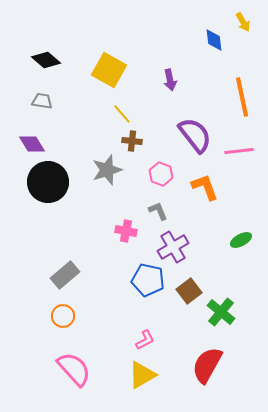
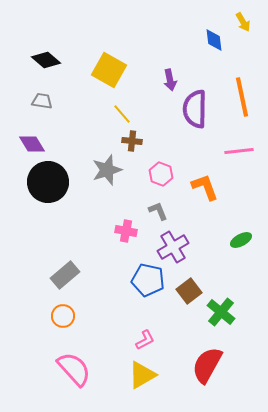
purple semicircle: moved 26 px up; rotated 141 degrees counterclockwise
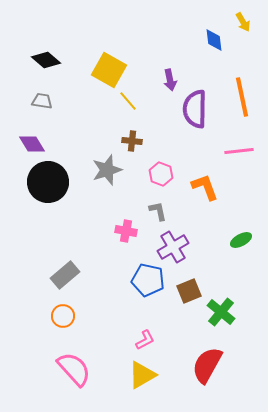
yellow line: moved 6 px right, 13 px up
gray L-shape: rotated 10 degrees clockwise
brown square: rotated 15 degrees clockwise
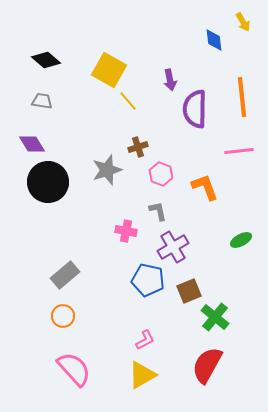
orange line: rotated 6 degrees clockwise
brown cross: moved 6 px right, 6 px down; rotated 24 degrees counterclockwise
green cross: moved 6 px left, 5 px down
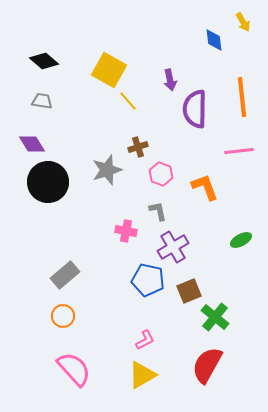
black diamond: moved 2 px left, 1 px down
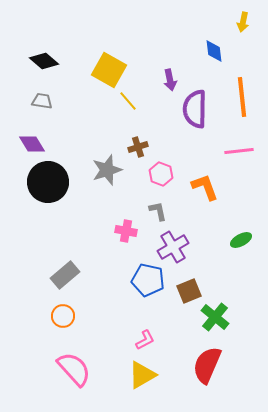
yellow arrow: rotated 42 degrees clockwise
blue diamond: moved 11 px down
red semicircle: rotated 6 degrees counterclockwise
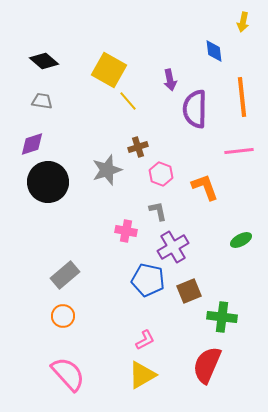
purple diamond: rotated 76 degrees counterclockwise
green cross: moved 7 px right; rotated 32 degrees counterclockwise
pink semicircle: moved 6 px left, 5 px down
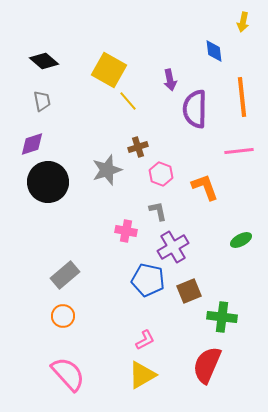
gray trapezoid: rotated 70 degrees clockwise
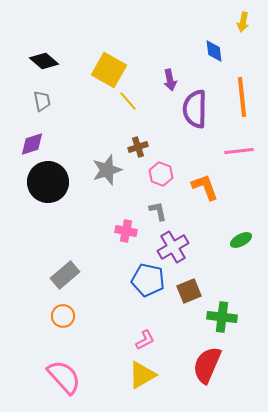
pink semicircle: moved 4 px left, 3 px down
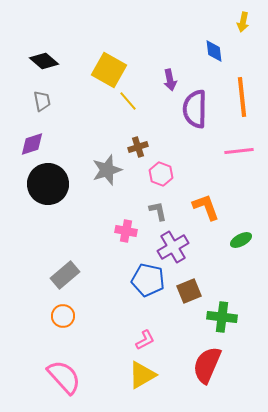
black circle: moved 2 px down
orange L-shape: moved 1 px right, 20 px down
